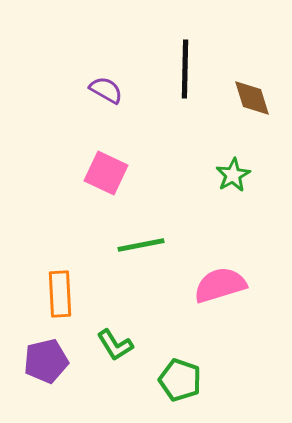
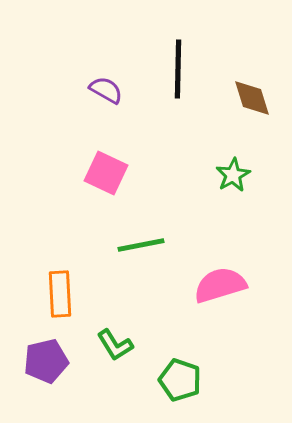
black line: moved 7 px left
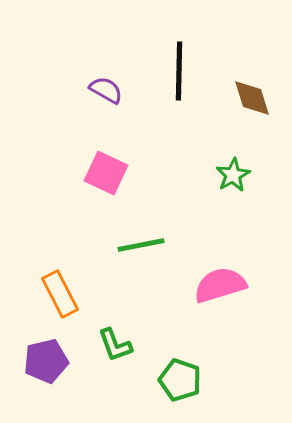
black line: moved 1 px right, 2 px down
orange rectangle: rotated 24 degrees counterclockwise
green L-shape: rotated 12 degrees clockwise
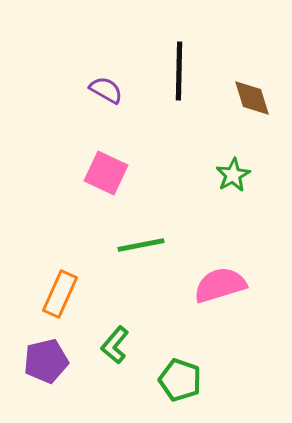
orange rectangle: rotated 51 degrees clockwise
green L-shape: rotated 60 degrees clockwise
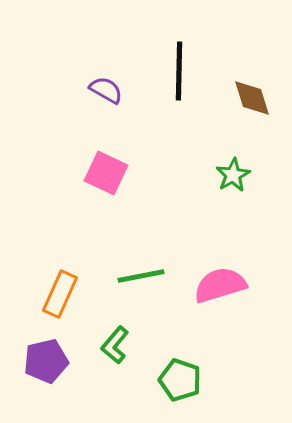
green line: moved 31 px down
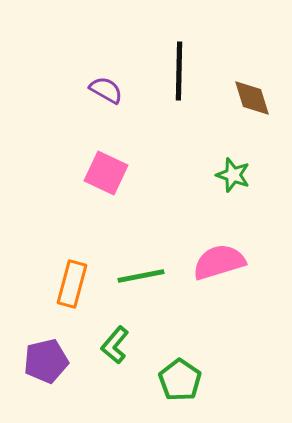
green star: rotated 24 degrees counterclockwise
pink semicircle: moved 1 px left, 23 px up
orange rectangle: moved 12 px right, 10 px up; rotated 9 degrees counterclockwise
green pentagon: rotated 15 degrees clockwise
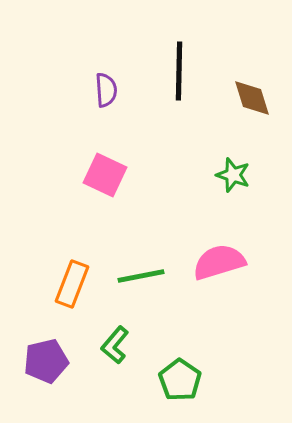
purple semicircle: rotated 56 degrees clockwise
pink square: moved 1 px left, 2 px down
orange rectangle: rotated 6 degrees clockwise
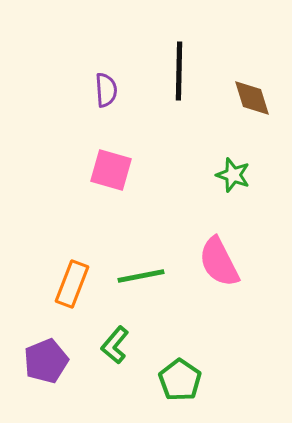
pink square: moved 6 px right, 5 px up; rotated 9 degrees counterclockwise
pink semicircle: rotated 100 degrees counterclockwise
purple pentagon: rotated 9 degrees counterclockwise
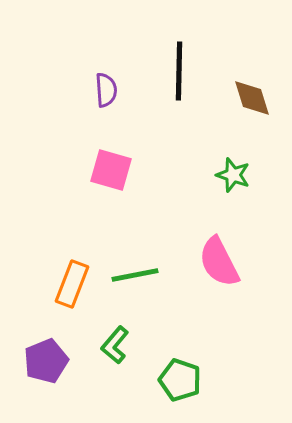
green line: moved 6 px left, 1 px up
green pentagon: rotated 15 degrees counterclockwise
